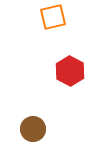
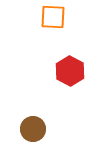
orange square: rotated 16 degrees clockwise
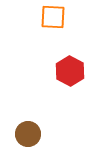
brown circle: moved 5 px left, 5 px down
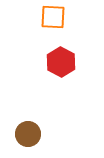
red hexagon: moved 9 px left, 9 px up
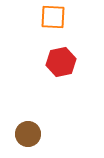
red hexagon: rotated 20 degrees clockwise
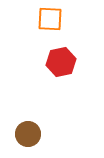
orange square: moved 3 px left, 2 px down
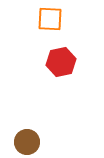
brown circle: moved 1 px left, 8 px down
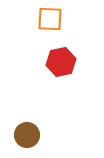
brown circle: moved 7 px up
